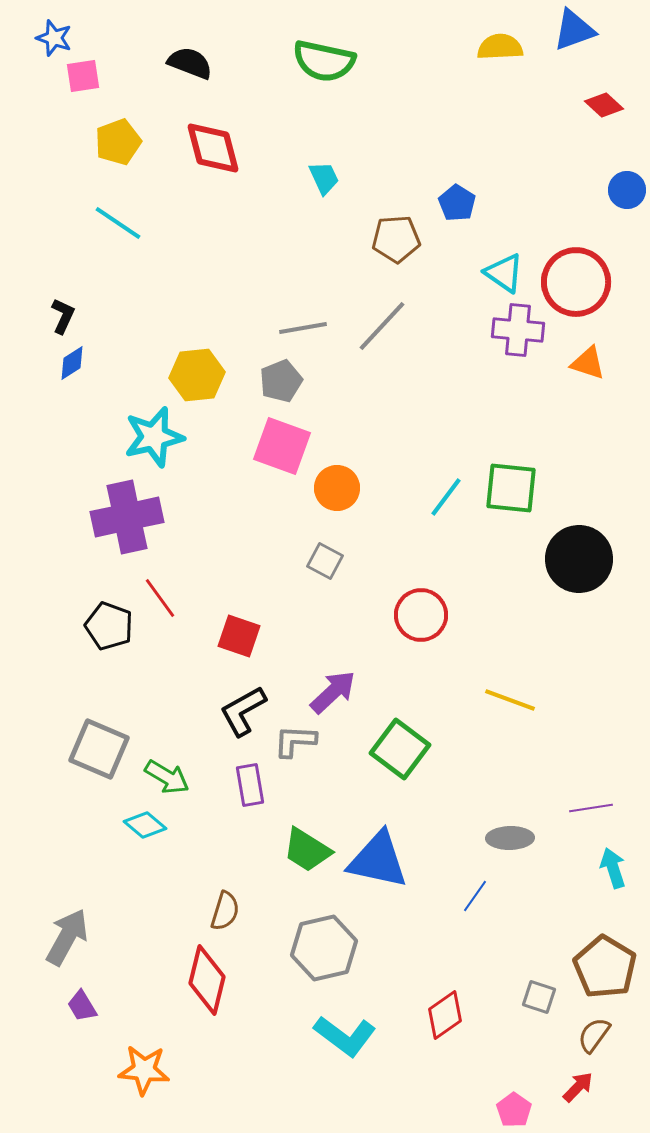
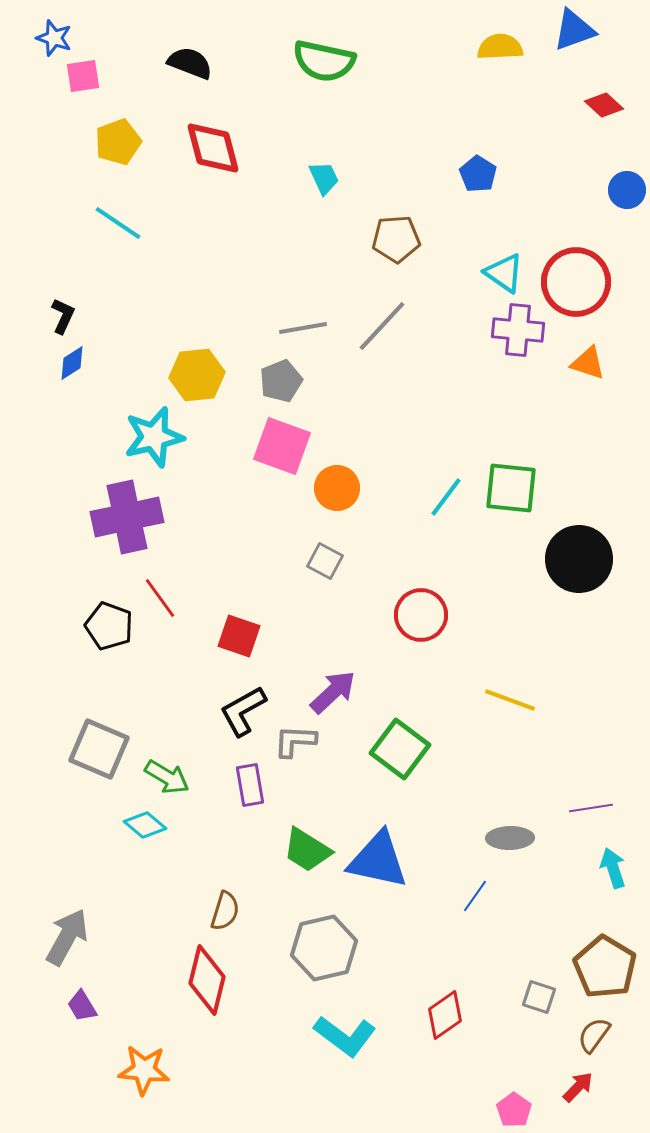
blue pentagon at (457, 203): moved 21 px right, 29 px up
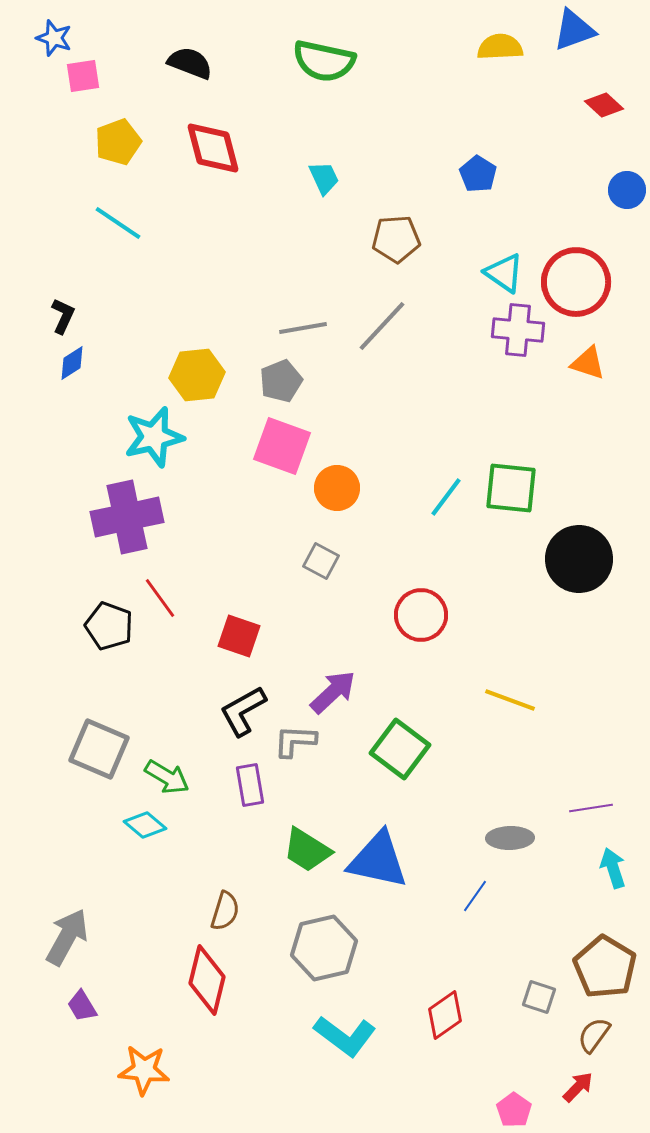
gray square at (325, 561): moved 4 px left
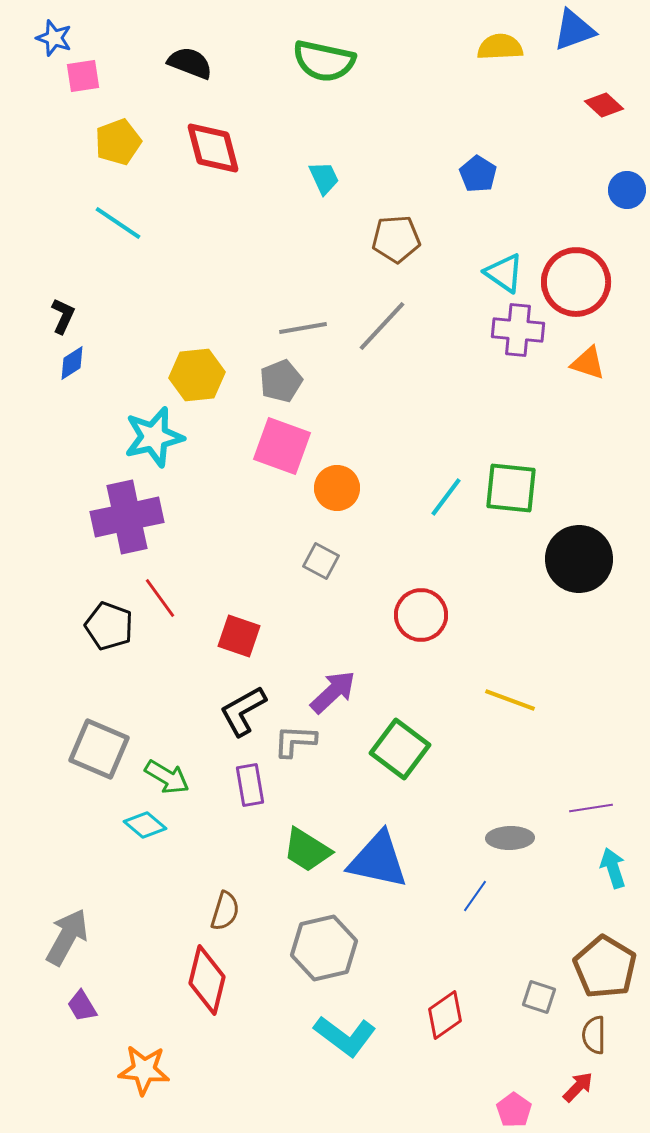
brown semicircle at (594, 1035): rotated 36 degrees counterclockwise
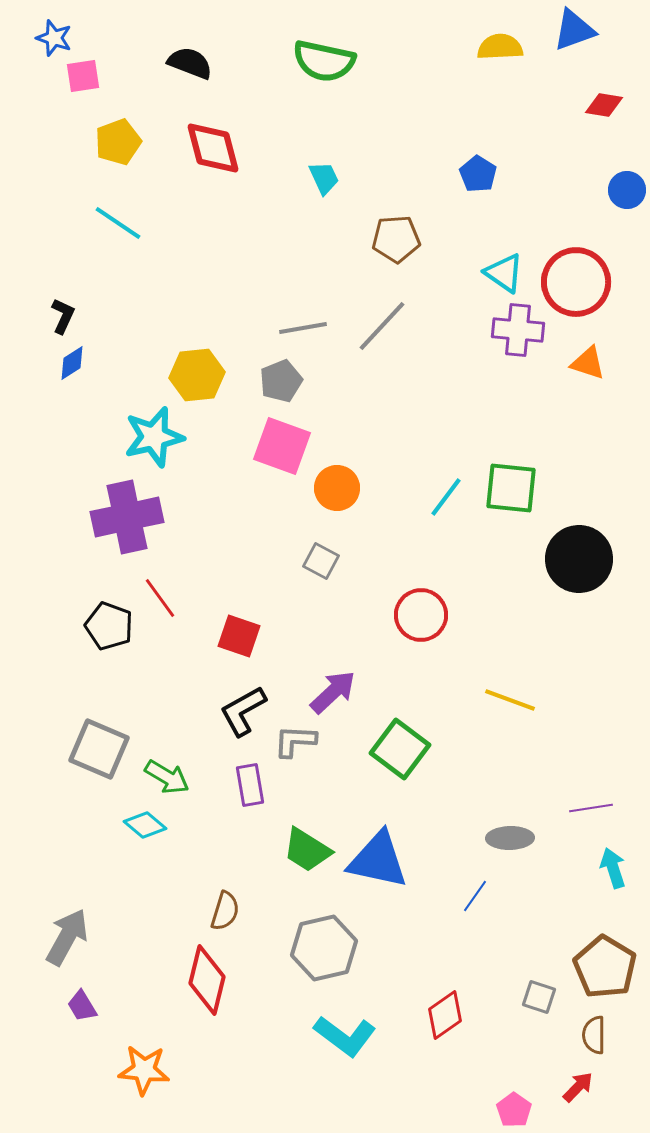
red diamond at (604, 105): rotated 33 degrees counterclockwise
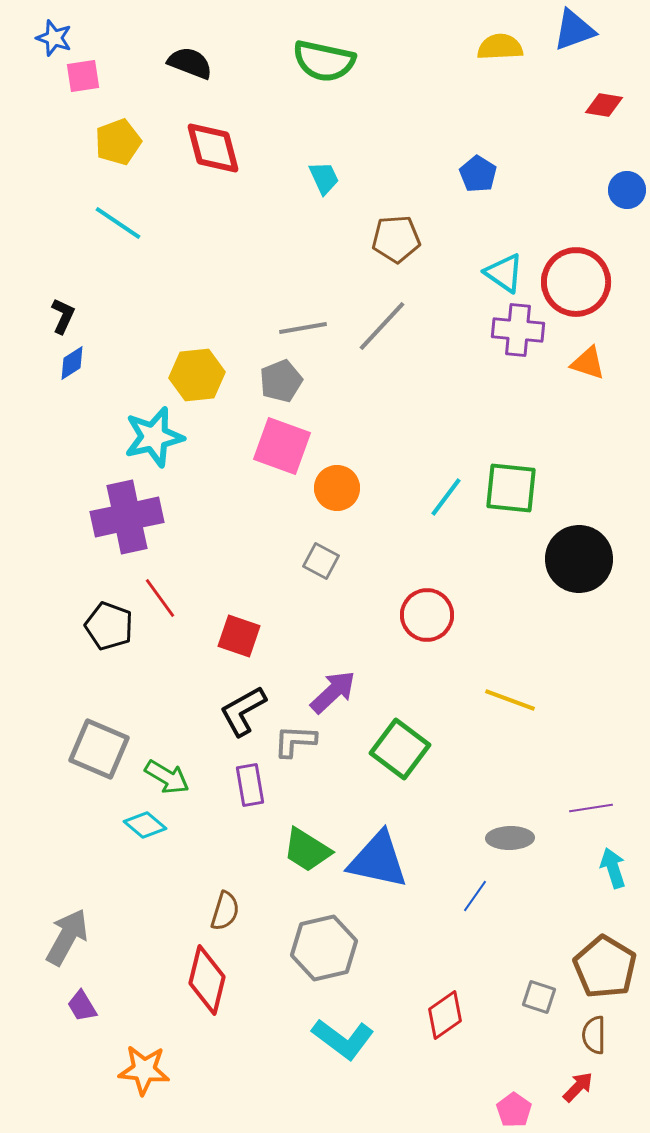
red circle at (421, 615): moved 6 px right
cyan L-shape at (345, 1036): moved 2 px left, 3 px down
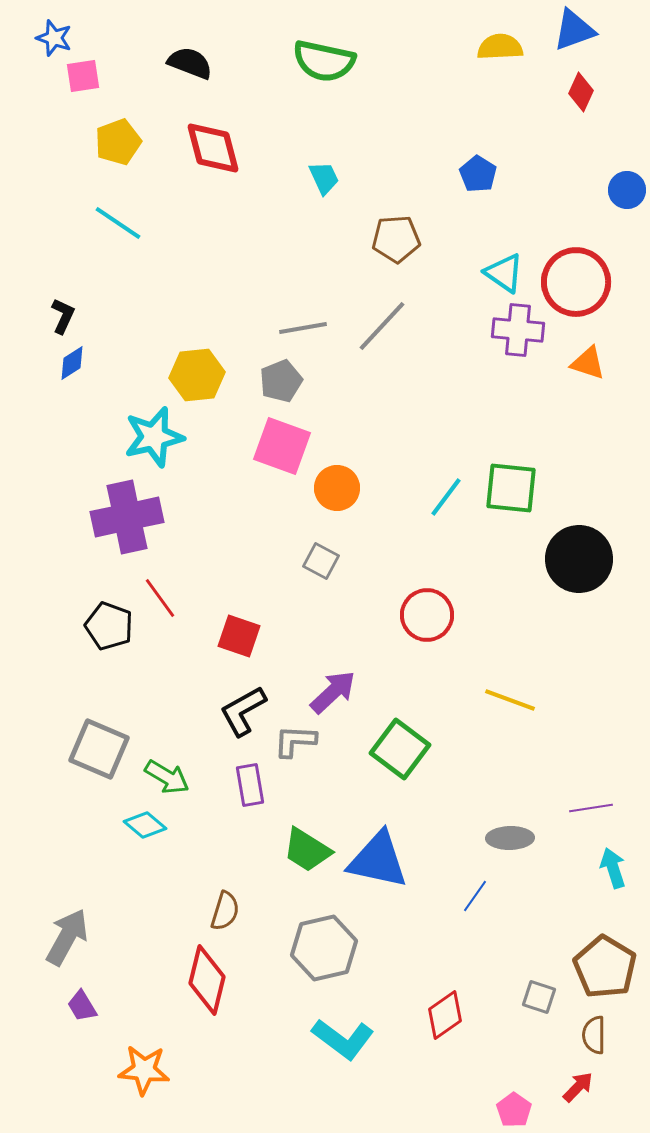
red diamond at (604, 105): moved 23 px left, 13 px up; rotated 75 degrees counterclockwise
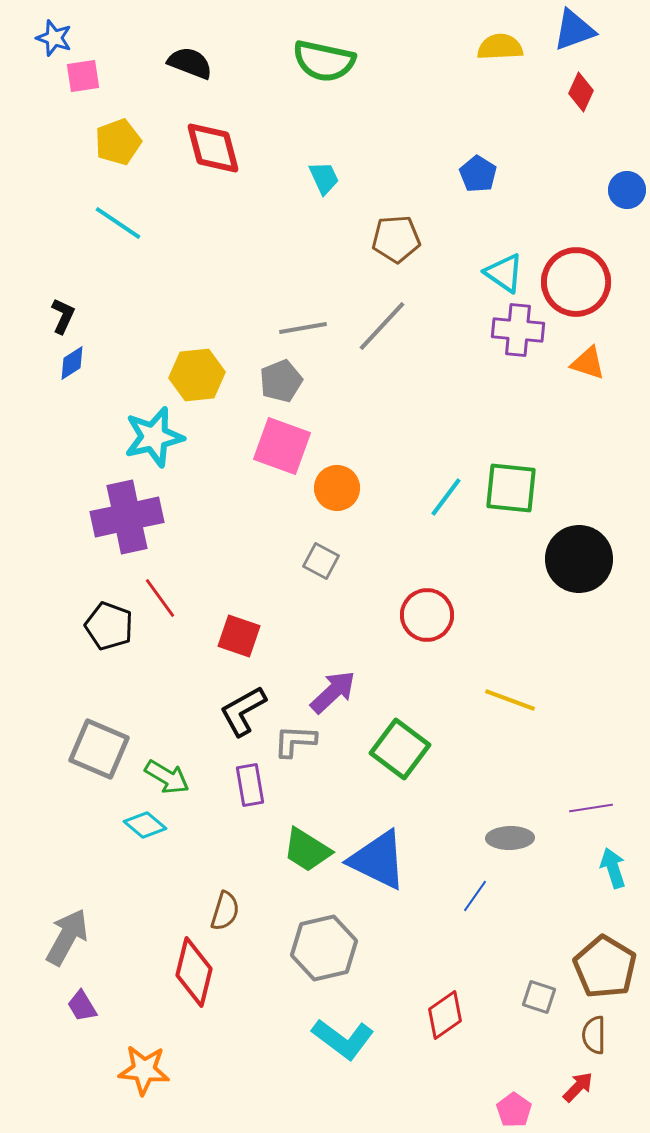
blue triangle at (378, 860): rotated 14 degrees clockwise
red diamond at (207, 980): moved 13 px left, 8 px up
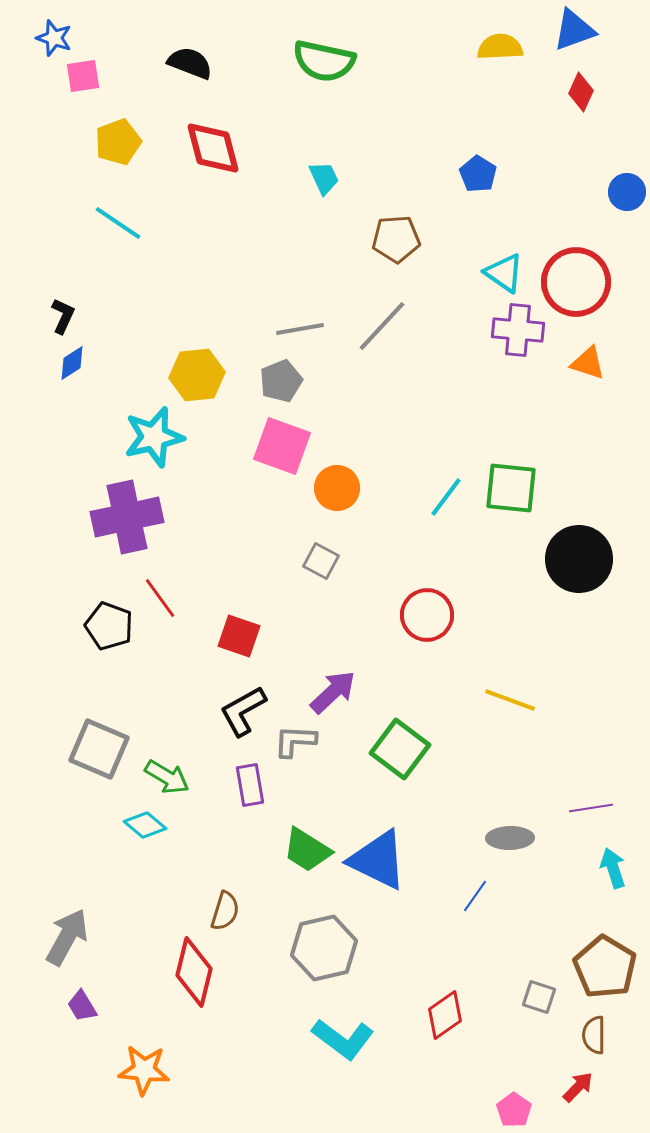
blue circle at (627, 190): moved 2 px down
gray line at (303, 328): moved 3 px left, 1 px down
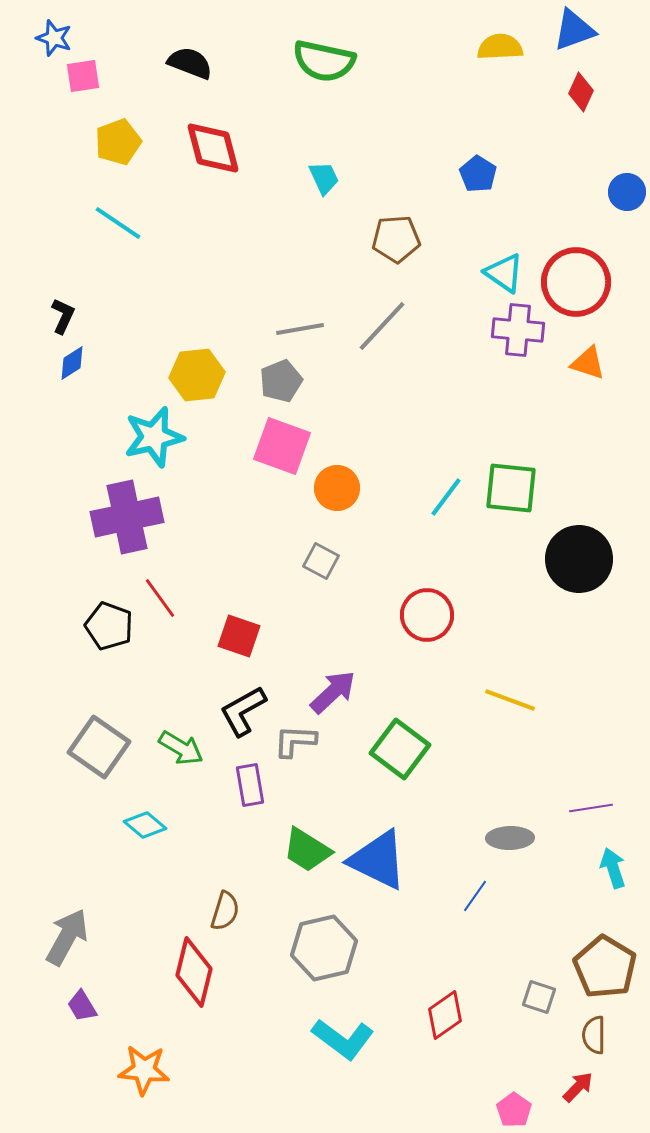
gray square at (99, 749): moved 2 px up; rotated 12 degrees clockwise
green arrow at (167, 777): moved 14 px right, 29 px up
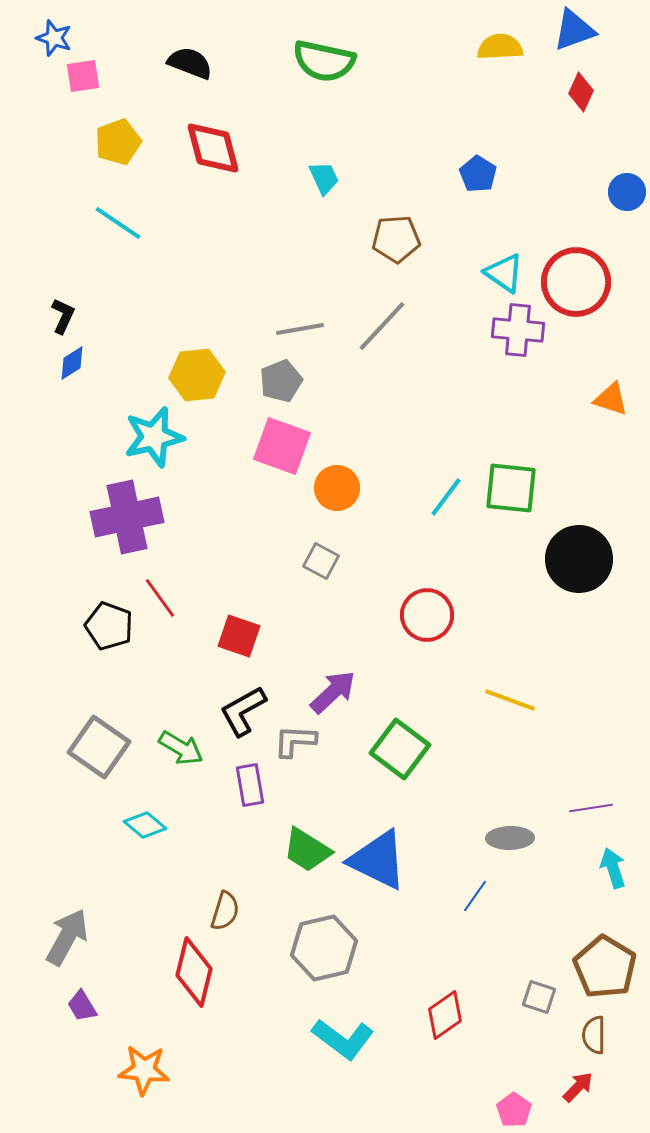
orange triangle at (588, 363): moved 23 px right, 36 px down
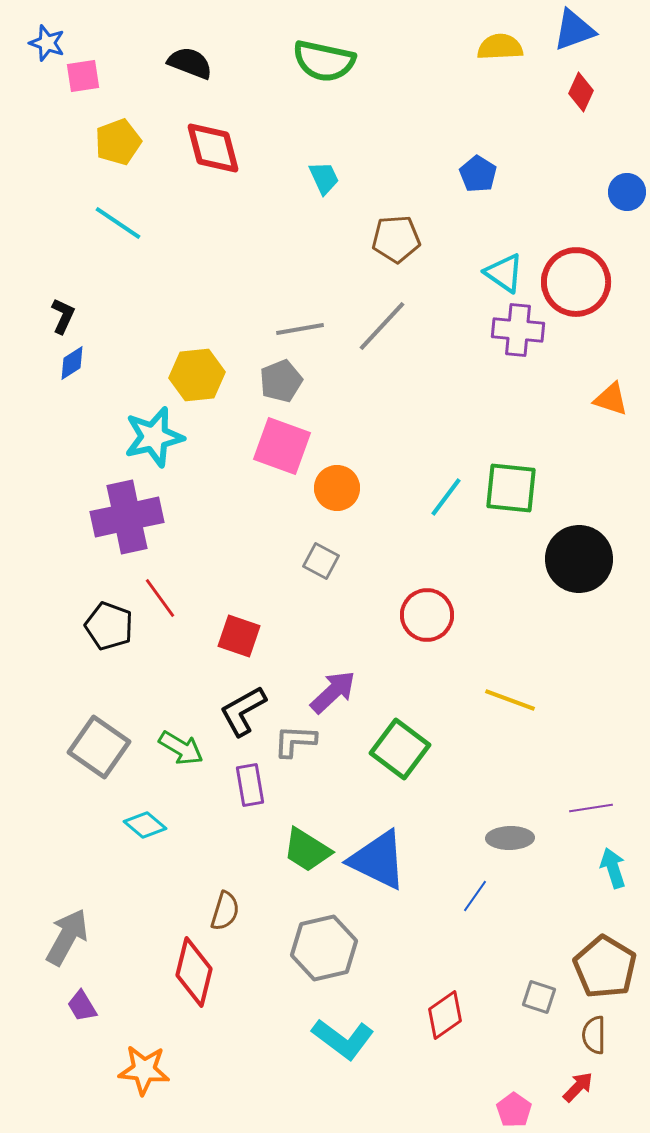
blue star at (54, 38): moved 7 px left, 5 px down
